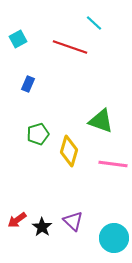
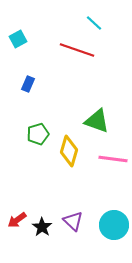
red line: moved 7 px right, 3 px down
green triangle: moved 4 px left
pink line: moved 5 px up
cyan circle: moved 13 px up
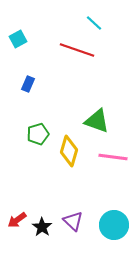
pink line: moved 2 px up
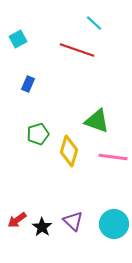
cyan circle: moved 1 px up
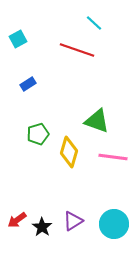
blue rectangle: rotated 35 degrees clockwise
yellow diamond: moved 1 px down
purple triangle: rotated 45 degrees clockwise
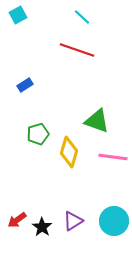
cyan line: moved 12 px left, 6 px up
cyan square: moved 24 px up
blue rectangle: moved 3 px left, 1 px down
cyan circle: moved 3 px up
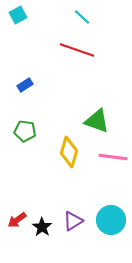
green pentagon: moved 13 px left, 3 px up; rotated 25 degrees clockwise
cyan circle: moved 3 px left, 1 px up
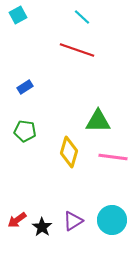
blue rectangle: moved 2 px down
green triangle: moved 1 px right; rotated 20 degrees counterclockwise
cyan circle: moved 1 px right
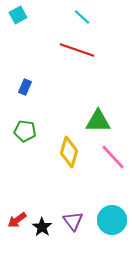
blue rectangle: rotated 35 degrees counterclockwise
pink line: rotated 40 degrees clockwise
purple triangle: rotated 35 degrees counterclockwise
